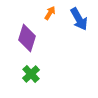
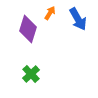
blue arrow: moved 1 px left
purple diamond: moved 1 px right, 9 px up
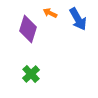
orange arrow: rotated 96 degrees counterclockwise
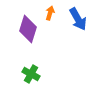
orange arrow: rotated 80 degrees clockwise
green cross: rotated 18 degrees counterclockwise
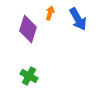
green cross: moved 2 px left, 2 px down
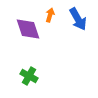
orange arrow: moved 2 px down
purple diamond: rotated 36 degrees counterclockwise
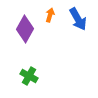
purple diamond: moved 3 px left; rotated 48 degrees clockwise
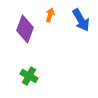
blue arrow: moved 3 px right, 1 px down
purple diamond: rotated 8 degrees counterclockwise
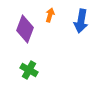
blue arrow: moved 1 px down; rotated 40 degrees clockwise
green cross: moved 6 px up
